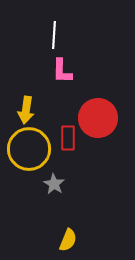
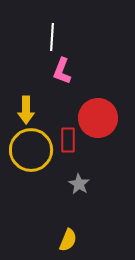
white line: moved 2 px left, 2 px down
pink L-shape: rotated 20 degrees clockwise
yellow arrow: rotated 8 degrees counterclockwise
red rectangle: moved 2 px down
yellow circle: moved 2 px right, 1 px down
gray star: moved 25 px right
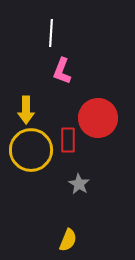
white line: moved 1 px left, 4 px up
